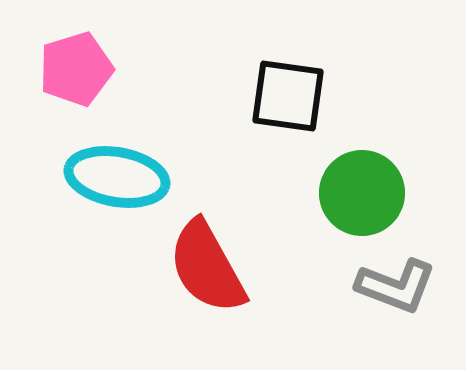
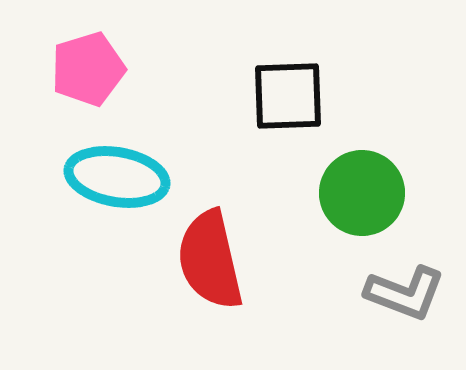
pink pentagon: moved 12 px right
black square: rotated 10 degrees counterclockwise
red semicircle: moved 3 px right, 7 px up; rotated 16 degrees clockwise
gray L-shape: moved 9 px right, 7 px down
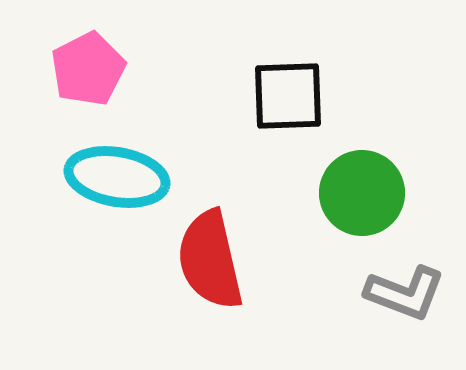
pink pentagon: rotated 10 degrees counterclockwise
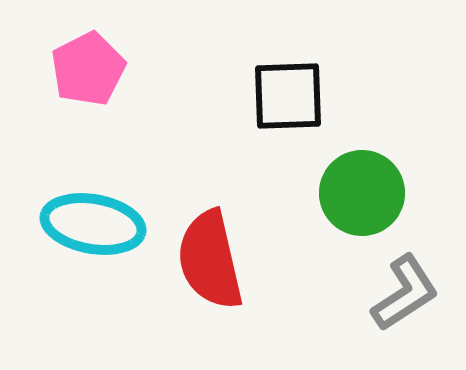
cyan ellipse: moved 24 px left, 47 px down
gray L-shape: rotated 54 degrees counterclockwise
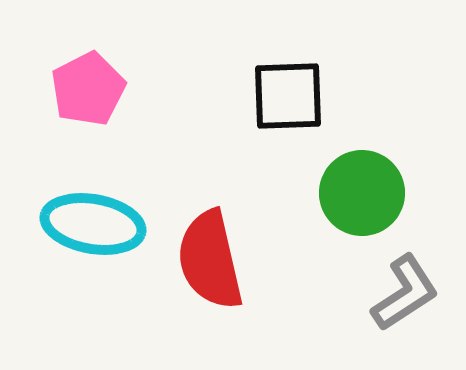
pink pentagon: moved 20 px down
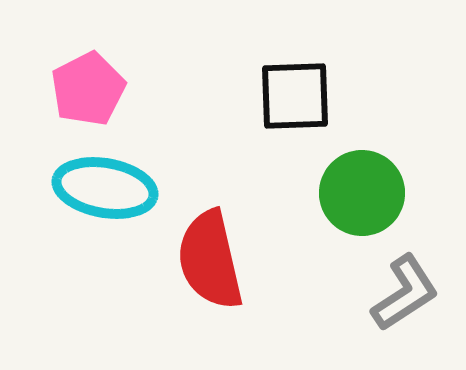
black square: moved 7 px right
cyan ellipse: moved 12 px right, 36 px up
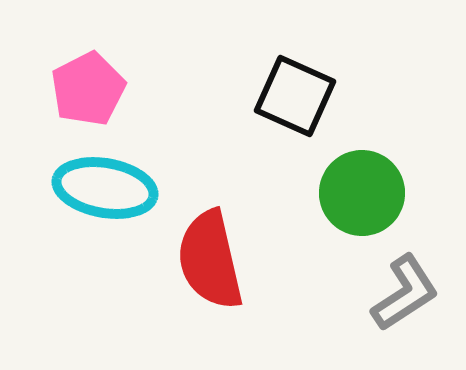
black square: rotated 26 degrees clockwise
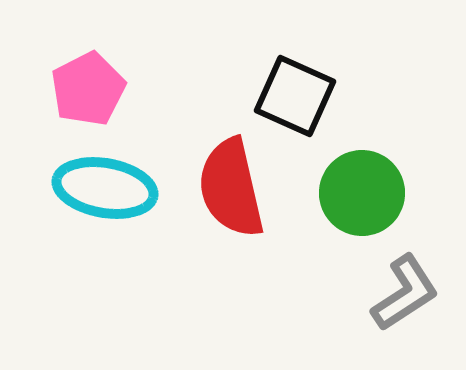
red semicircle: moved 21 px right, 72 px up
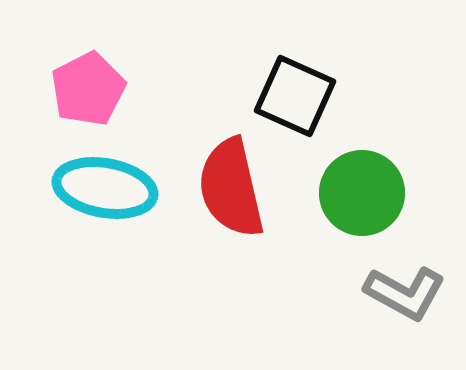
gray L-shape: rotated 62 degrees clockwise
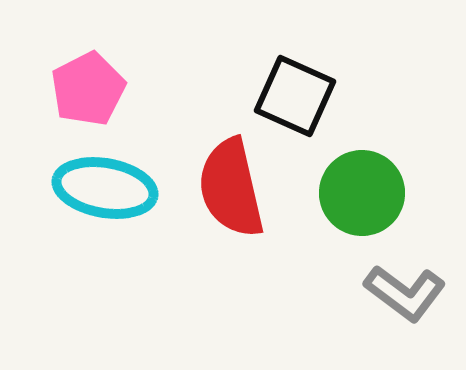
gray L-shape: rotated 8 degrees clockwise
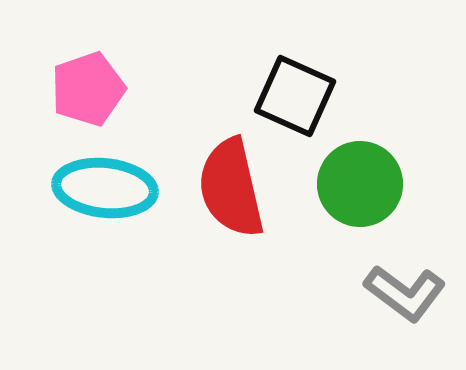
pink pentagon: rotated 8 degrees clockwise
cyan ellipse: rotated 4 degrees counterclockwise
green circle: moved 2 px left, 9 px up
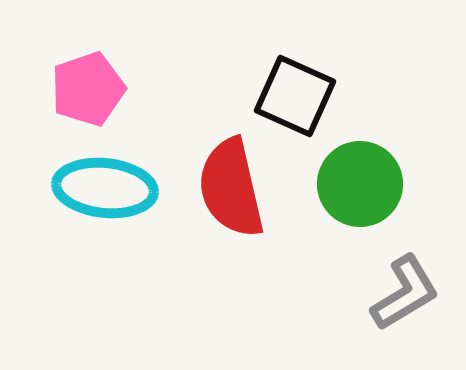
gray L-shape: rotated 68 degrees counterclockwise
